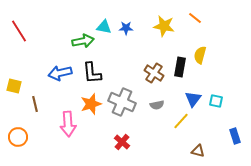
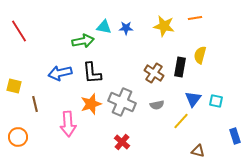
orange line: rotated 48 degrees counterclockwise
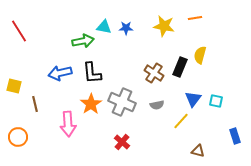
black rectangle: rotated 12 degrees clockwise
orange star: rotated 15 degrees counterclockwise
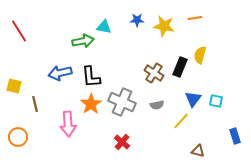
blue star: moved 11 px right, 8 px up
black L-shape: moved 1 px left, 4 px down
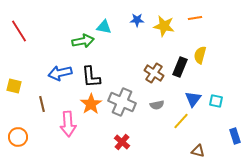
brown line: moved 7 px right
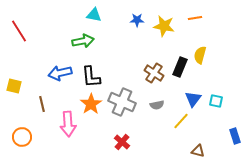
cyan triangle: moved 10 px left, 12 px up
orange circle: moved 4 px right
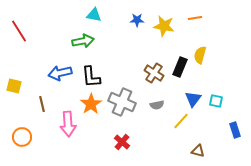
blue rectangle: moved 6 px up
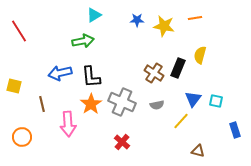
cyan triangle: rotated 42 degrees counterclockwise
black rectangle: moved 2 px left, 1 px down
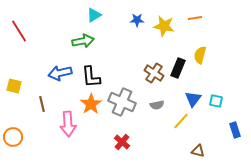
orange circle: moved 9 px left
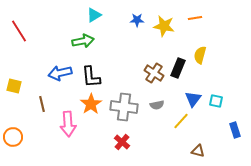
gray cross: moved 2 px right, 5 px down; rotated 16 degrees counterclockwise
